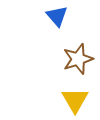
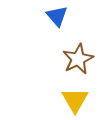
brown star: rotated 8 degrees counterclockwise
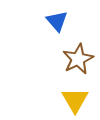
blue triangle: moved 5 px down
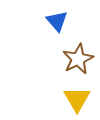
yellow triangle: moved 2 px right, 1 px up
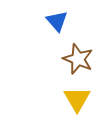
brown star: rotated 24 degrees counterclockwise
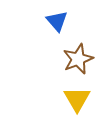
brown star: rotated 28 degrees clockwise
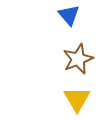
blue triangle: moved 12 px right, 6 px up
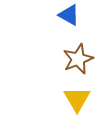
blue triangle: rotated 20 degrees counterclockwise
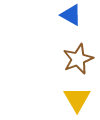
blue triangle: moved 2 px right
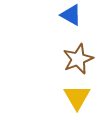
yellow triangle: moved 2 px up
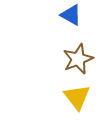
yellow triangle: rotated 8 degrees counterclockwise
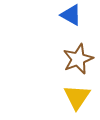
yellow triangle: rotated 12 degrees clockwise
